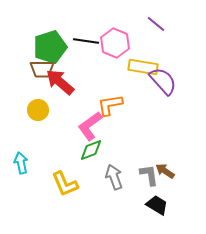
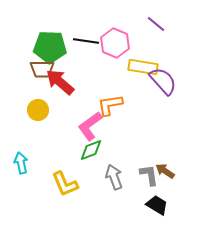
green pentagon: rotated 20 degrees clockwise
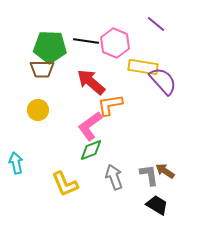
red arrow: moved 31 px right
cyan arrow: moved 5 px left
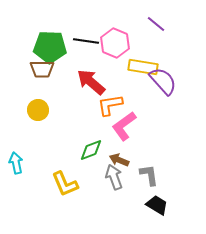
pink L-shape: moved 34 px right
brown arrow: moved 46 px left, 11 px up; rotated 12 degrees counterclockwise
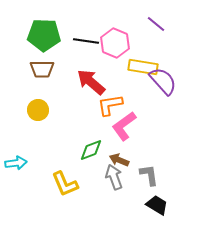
green pentagon: moved 6 px left, 12 px up
cyan arrow: rotated 95 degrees clockwise
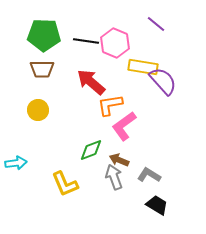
gray L-shape: rotated 50 degrees counterclockwise
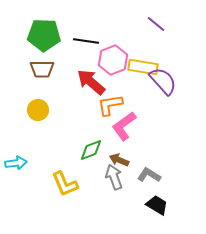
pink hexagon: moved 2 px left, 17 px down; rotated 16 degrees clockwise
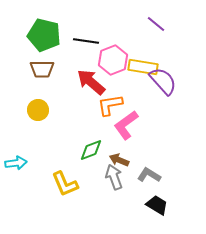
green pentagon: rotated 12 degrees clockwise
pink L-shape: moved 2 px right, 1 px up
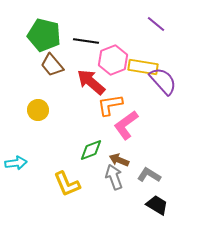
brown trapezoid: moved 10 px right, 4 px up; rotated 50 degrees clockwise
yellow L-shape: moved 2 px right
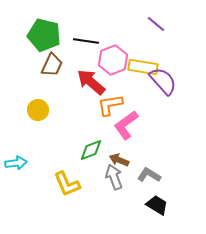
brown trapezoid: rotated 115 degrees counterclockwise
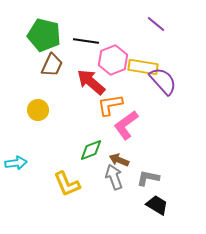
gray L-shape: moved 1 px left, 3 px down; rotated 20 degrees counterclockwise
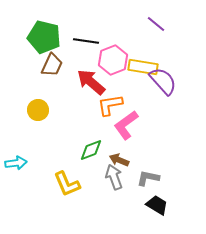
green pentagon: moved 2 px down
